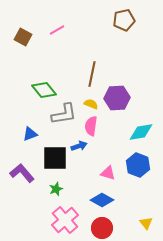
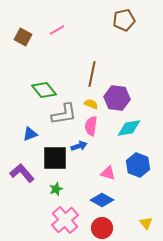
purple hexagon: rotated 10 degrees clockwise
cyan diamond: moved 12 px left, 4 px up
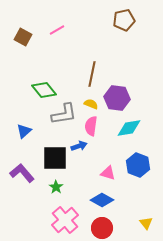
blue triangle: moved 6 px left, 3 px up; rotated 21 degrees counterclockwise
green star: moved 2 px up; rotated 16 degrees counterclockwise
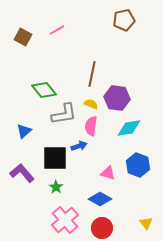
blue diamond: moved 2 px left, 1 px up
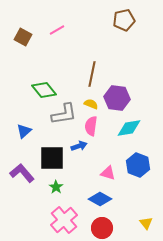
black square: moved 3 px left
pink cross: moved 1 px left
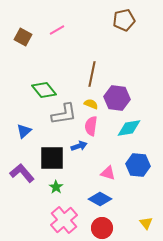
blue hexagon: rotated 15 degrees counterclockwise
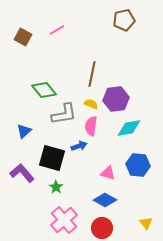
purple hexagon: moved 1 px left, 1 px down; rotated 15 degrees counterclockwise
black square: rotated 16 degrees clockwise
blue diamond: moved 5 px right, 1 px down
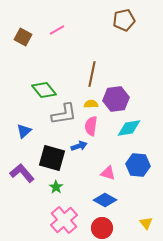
yellow semicircle: rotated 24 degrees counterclockwise
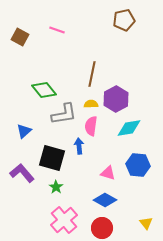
pink line: rotated 49 degrees clockwise
brown square: moved 3 px left
purple hexagon: rotated 20 degrees counterclockwise
blue arrow: rotated 77 degrees counterclockwise
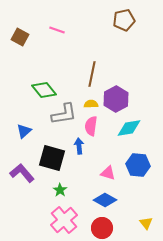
green star: moved 4 px right, 3 px down
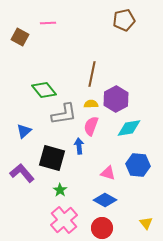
pink line: moved 9 px left, 7 px up; rotated 21 degrees counterclockwise
pink semicircle: rotated 12 degrees clockwise
